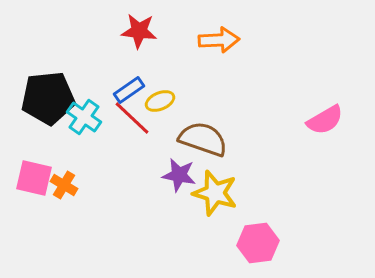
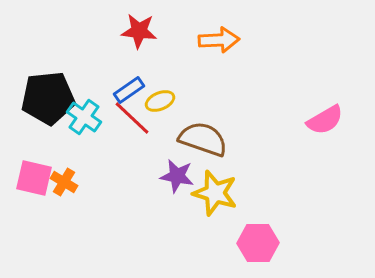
purple star: moved 2 px left, 1 px down
orange cross: moved 3 px up
pink hexagon: rotated 6 degrees clockwise
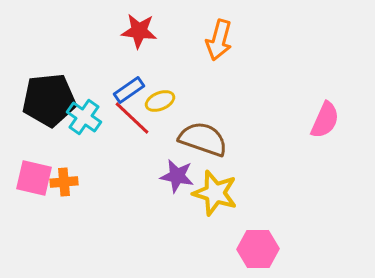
orange arrow: rotated 108 degrees clockwise
black pentagon: moved 1 px right, 2 px down
pink semicircle: rotated 36 degrees counterclockwise
orange cross: rotated 36 degrees counterclockwise
pink hexagon: moved 6 px down
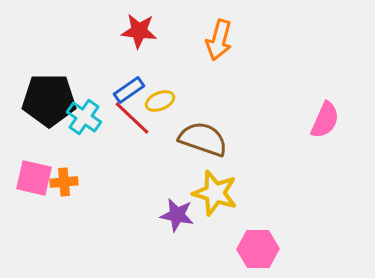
black pentagon: rotated 6 degrees clockwise
purple star: moved 39 px down
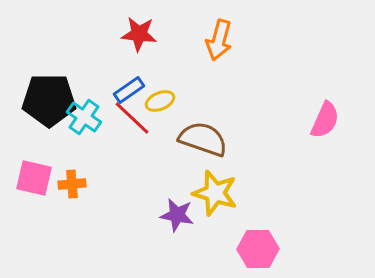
red star: moved 3 px down
orange cross: moved 8 px right, 2 px down
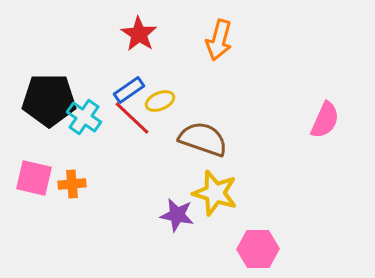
red star: rotated 27 degrees clockwise
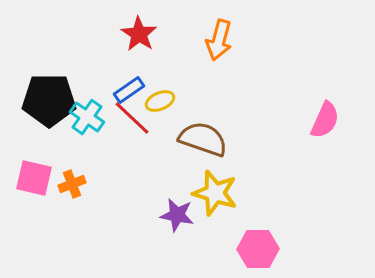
cyan cross: moved 3 px right
orange cross: rotated 16 degrees counterclockwise
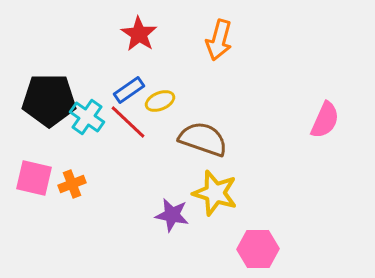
red line: moved 4 px left, 4 px down
purple star: moved 5 px left
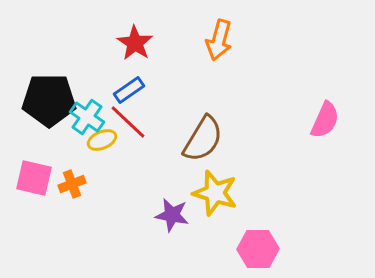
red star: moved 4 px left, 9 px down
yellow ellipse: moved 58 px left, 39 px down
brown semicircle: rotated 102 degrees clockwise
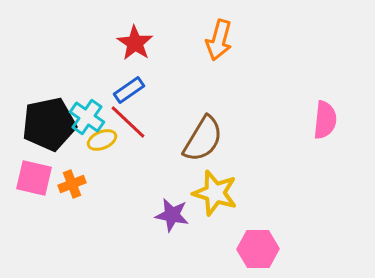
black pentagon: moved 24 px down; rotated 12 degrees counterclockwise
pink semicircle: rotated 18 degrees counterclockwise
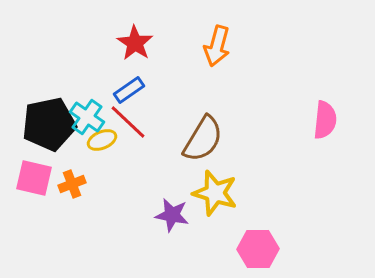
orange arrow: moved 2 px left, 6 px down
